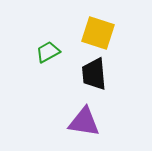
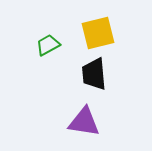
yellow square: rotated 32 degrees counterclockwise
green trapezoid: moved 7 px up
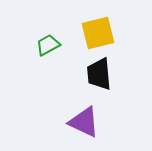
black trapezoid: moved 5 px right
purple triangle: rotated 16 degrees clockwise
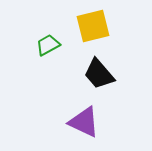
yellow square: moved 5 px left, 7 px up
black trapezoid: rotated 36 degrees counterclockwise
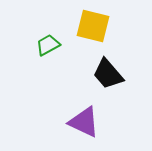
yellow square: rotated 28 degrees clockwise
black trapezoid: moved 9 px right
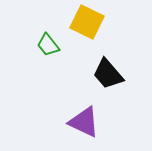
yellow square: moved 6 px left, 4 px up; rotated 12 degrees clockwise
green trapezoid: rotated 100 degrees counterclockwise
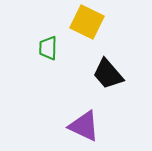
green trapezoid: moved 3 px down; rotated 40 degrees clockwise
purple triangle: moved 4 px down
